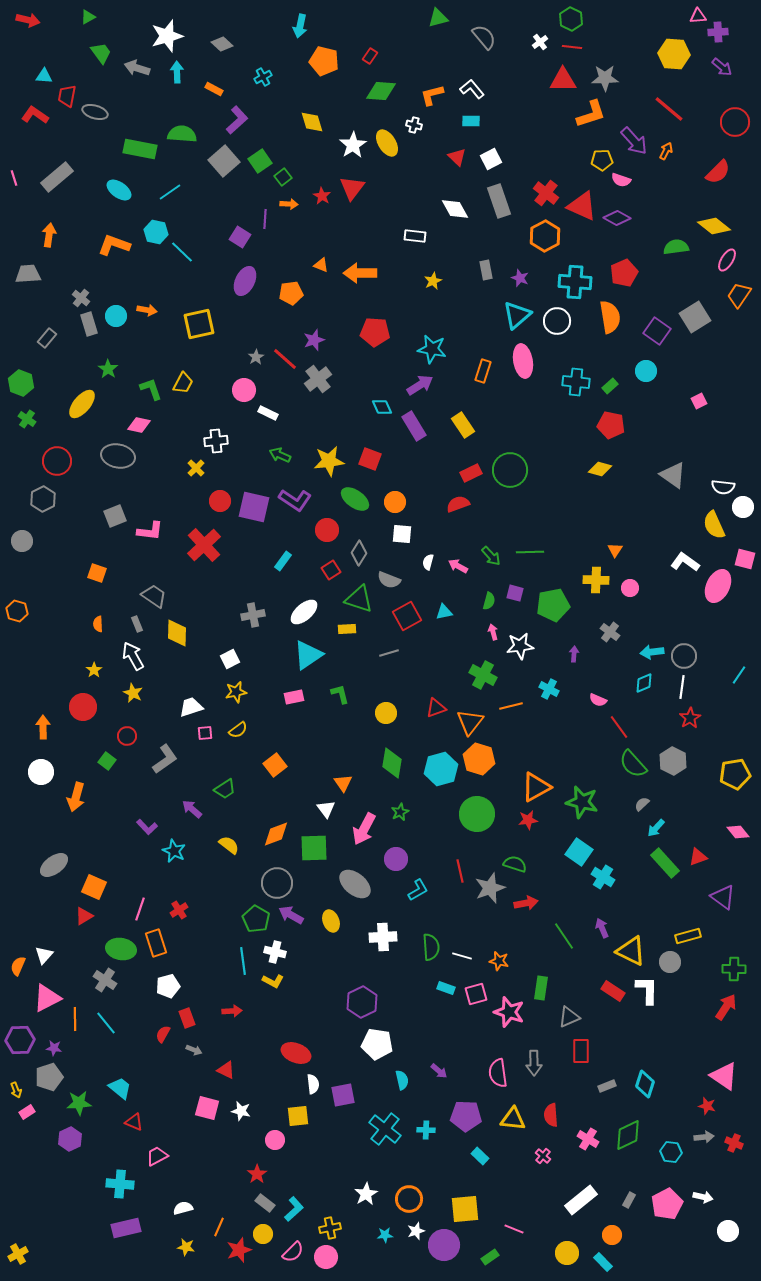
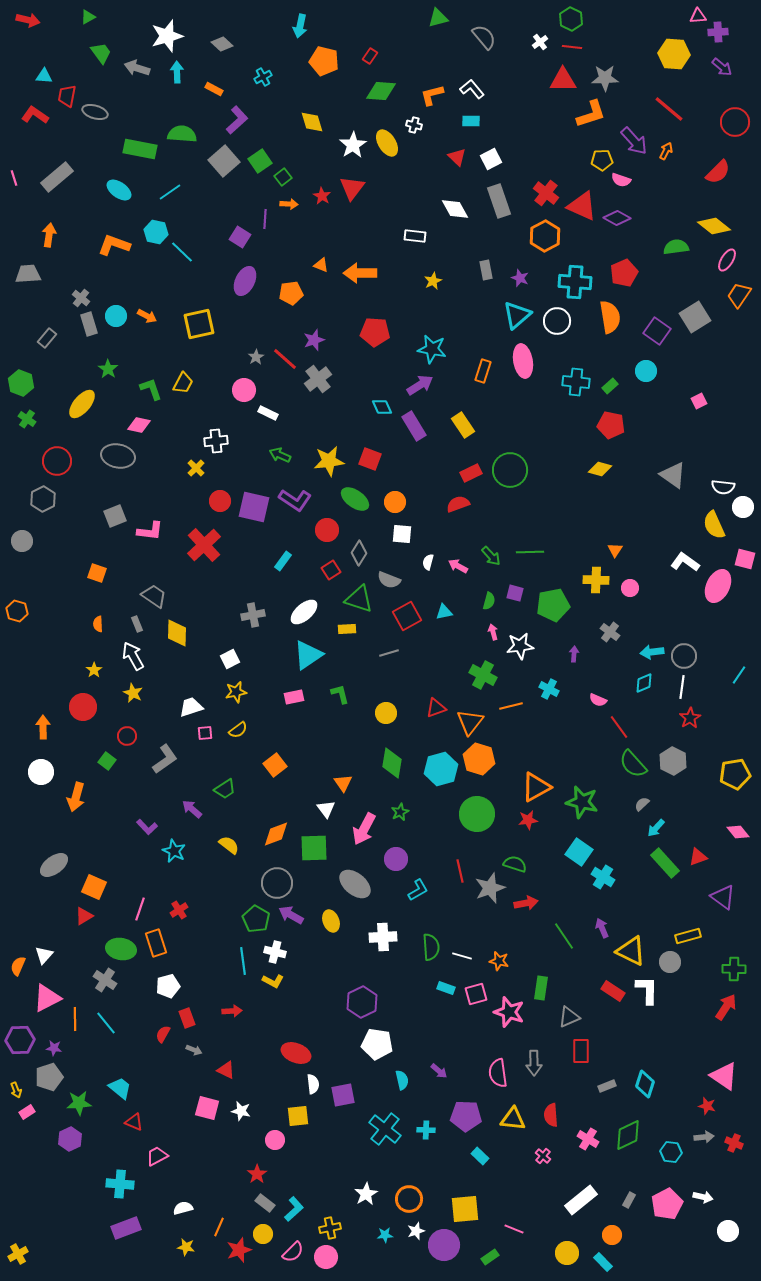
orange arrow at (147, 310): moved 6 px down; rotated 18 degrees clockwise
purple rectangle at (126, 1228): rotated 8 degrees counterclockwise
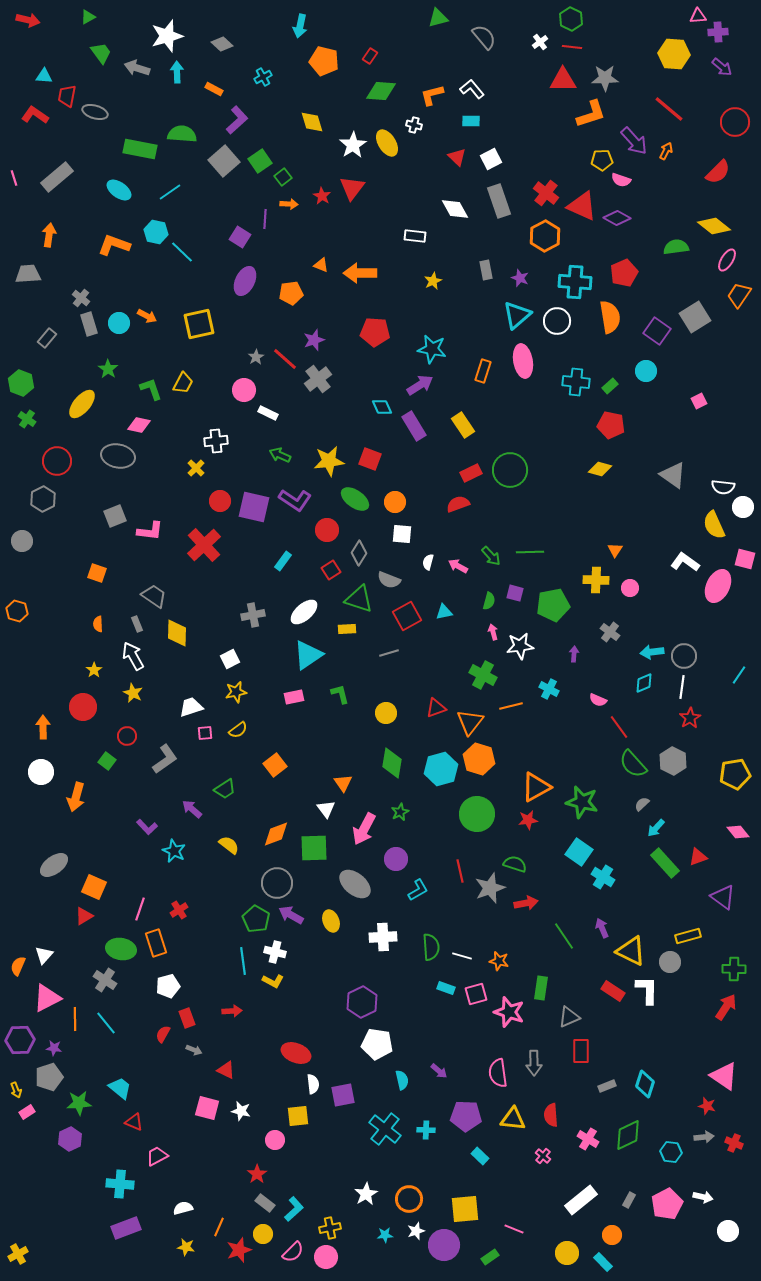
cyan circle at (116, 316): moved 3 px right, 7 px down
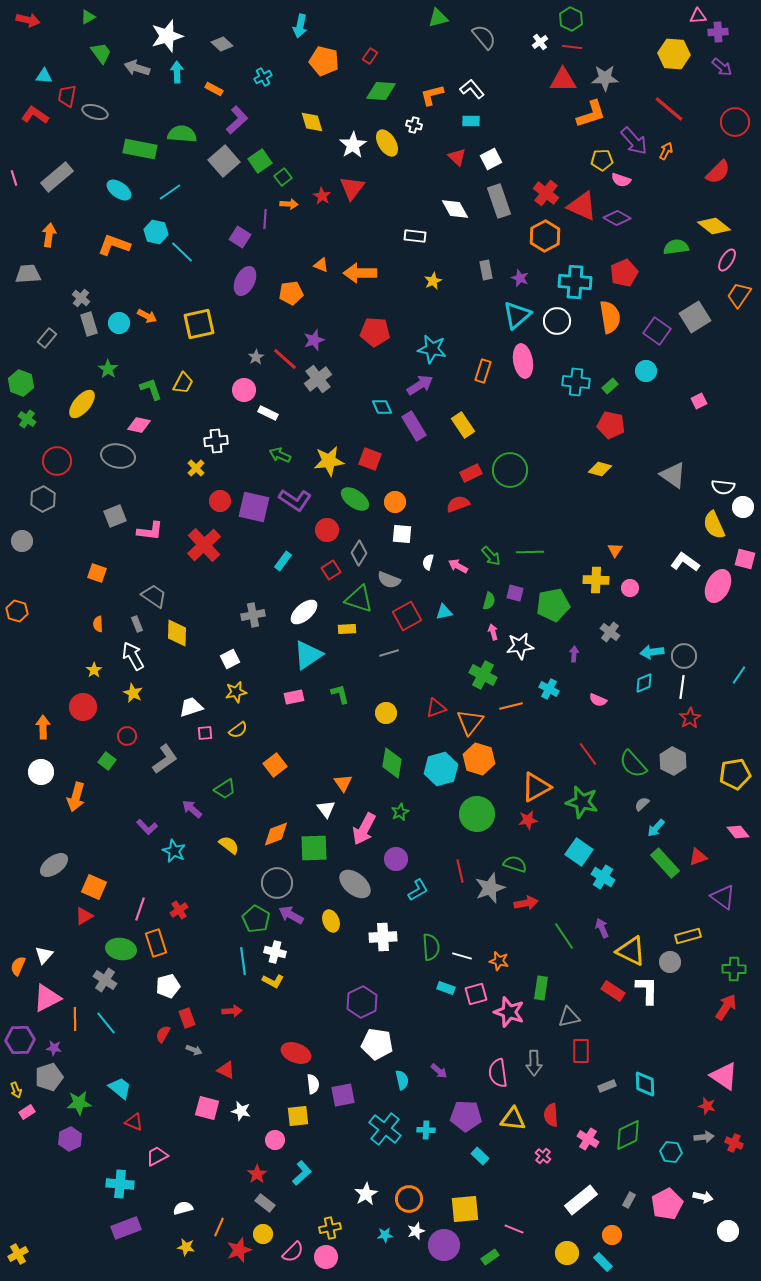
red line at (619, 727): moved 31 px left, 27 px down
gray triangle at (569, 1017): rotated 10 degrees clockwise
cyan diamond at (645, 1084): rotated 20 degrees counterclockwise
cyan L-shape at (294, 1209): moved 8 px right, 36 px up
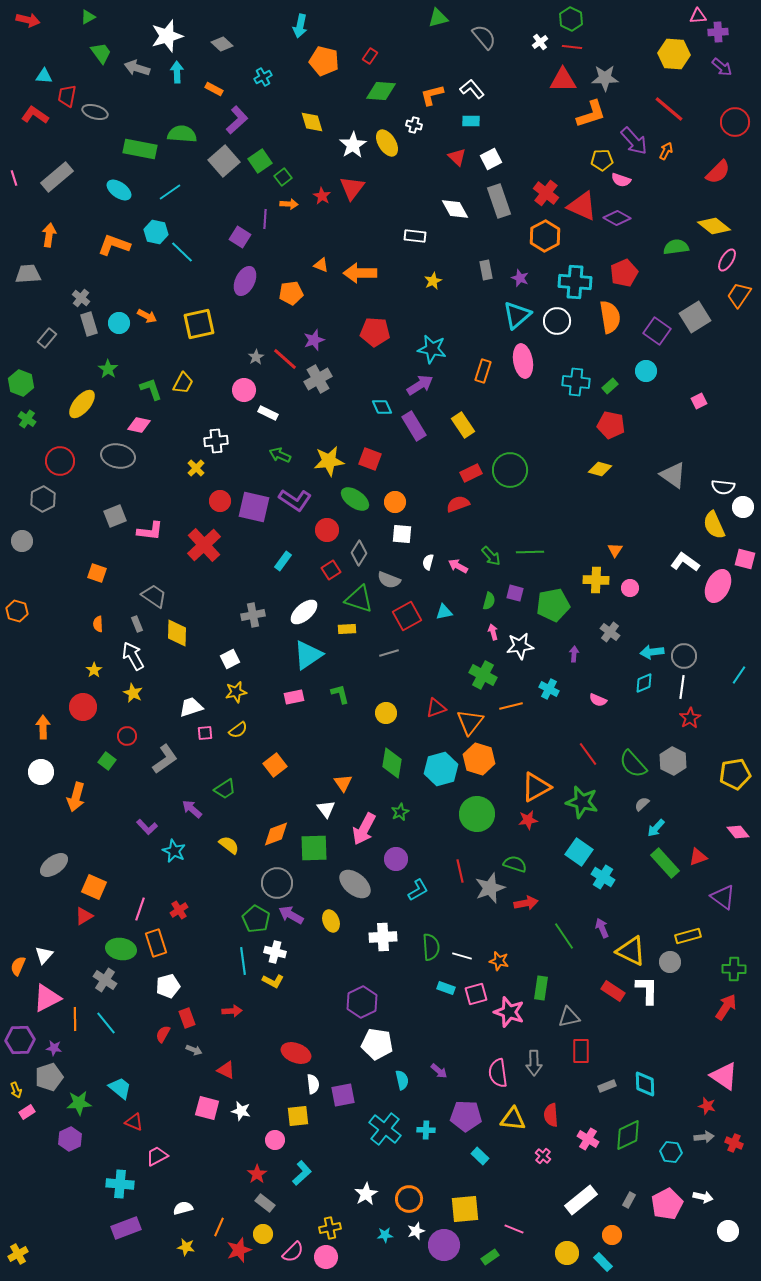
gray cross at (318, 379): rotated 8 degrees clockwise
red circle at (57, 461): moved 3 px right
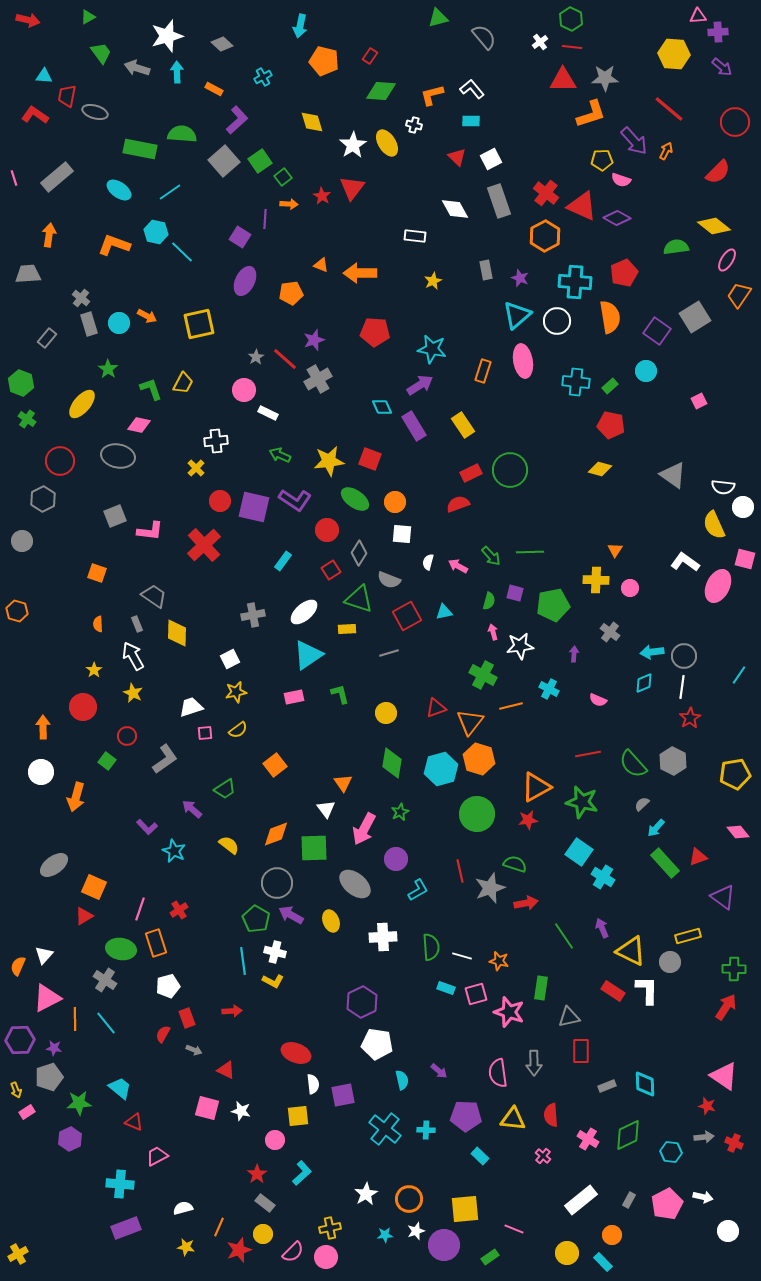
red line at (588, 754): rotated 65 degrees counterclockwise
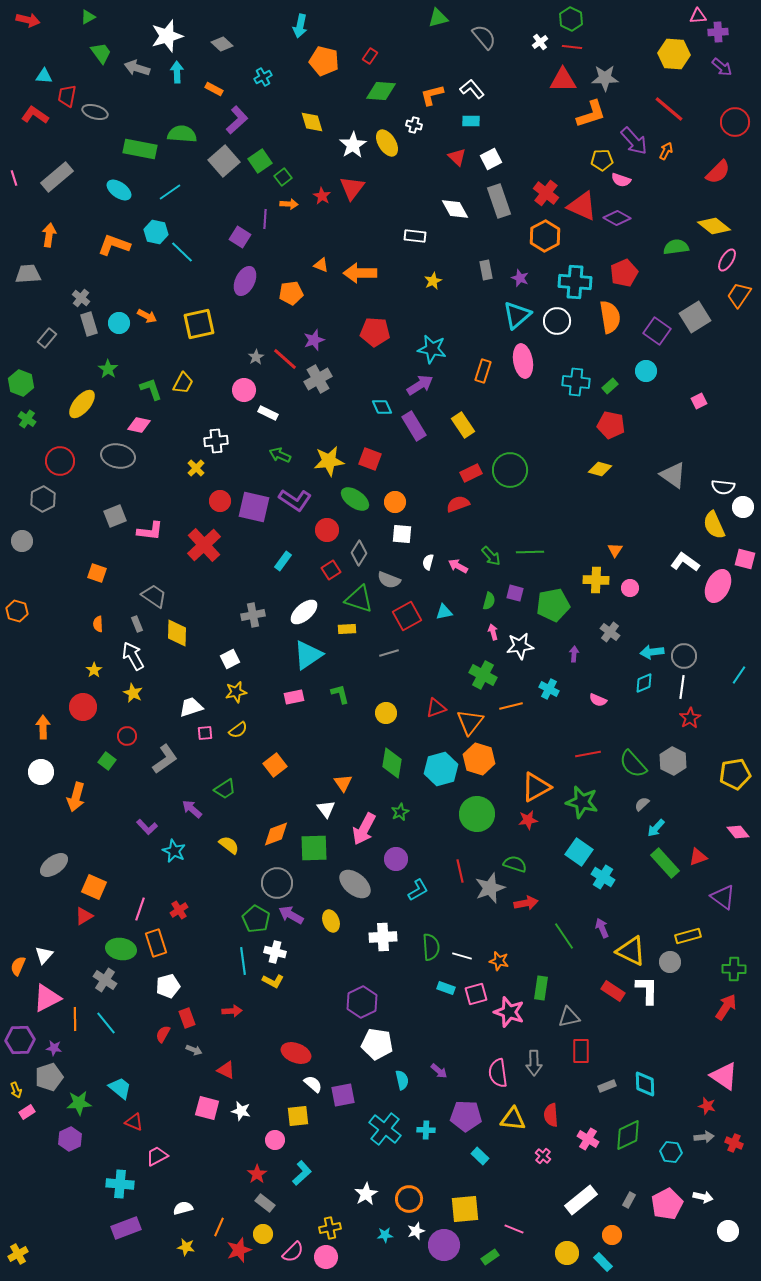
white semicircle at (313, 1084): rotated 42 degrees counterclockwise
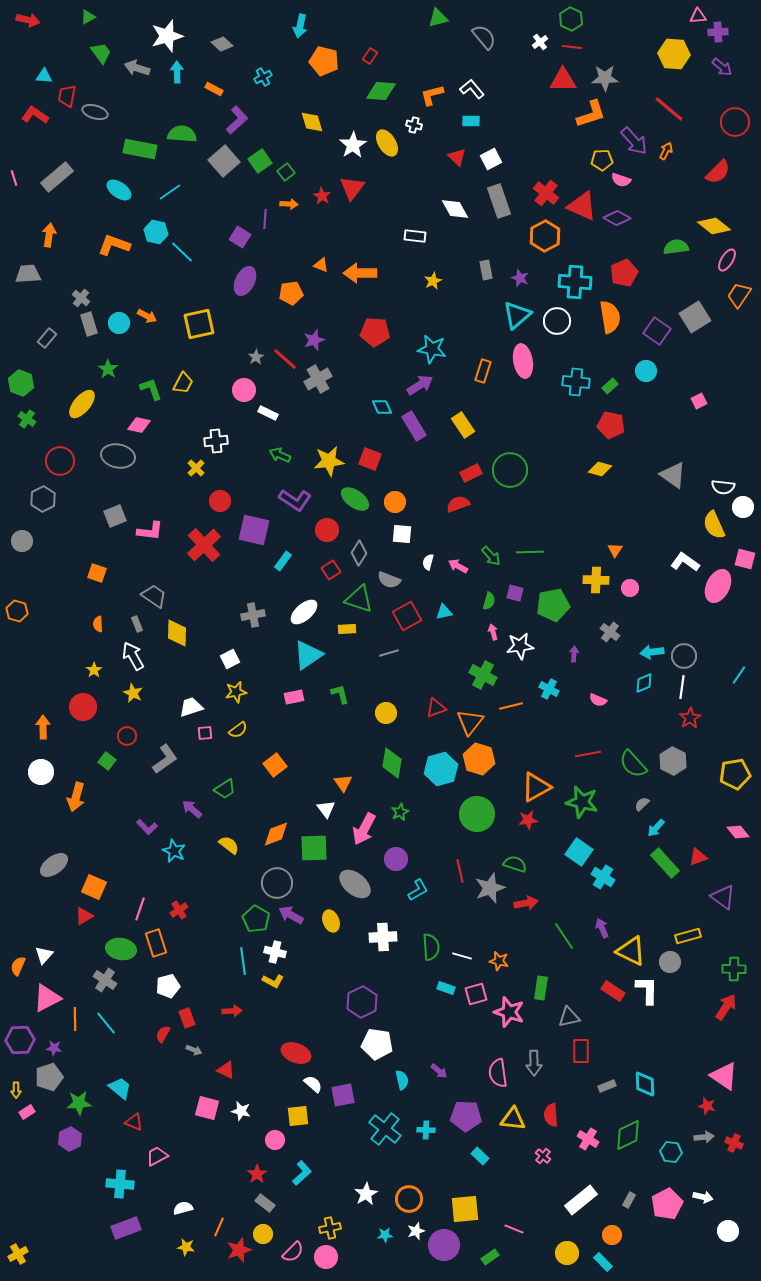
green square at (283, 177): moved 3 px right, 5 px up
purple square at (254, 507): moved 23 px down
yellow arrow at (16, 1090): rotated 21 degrees clockwise
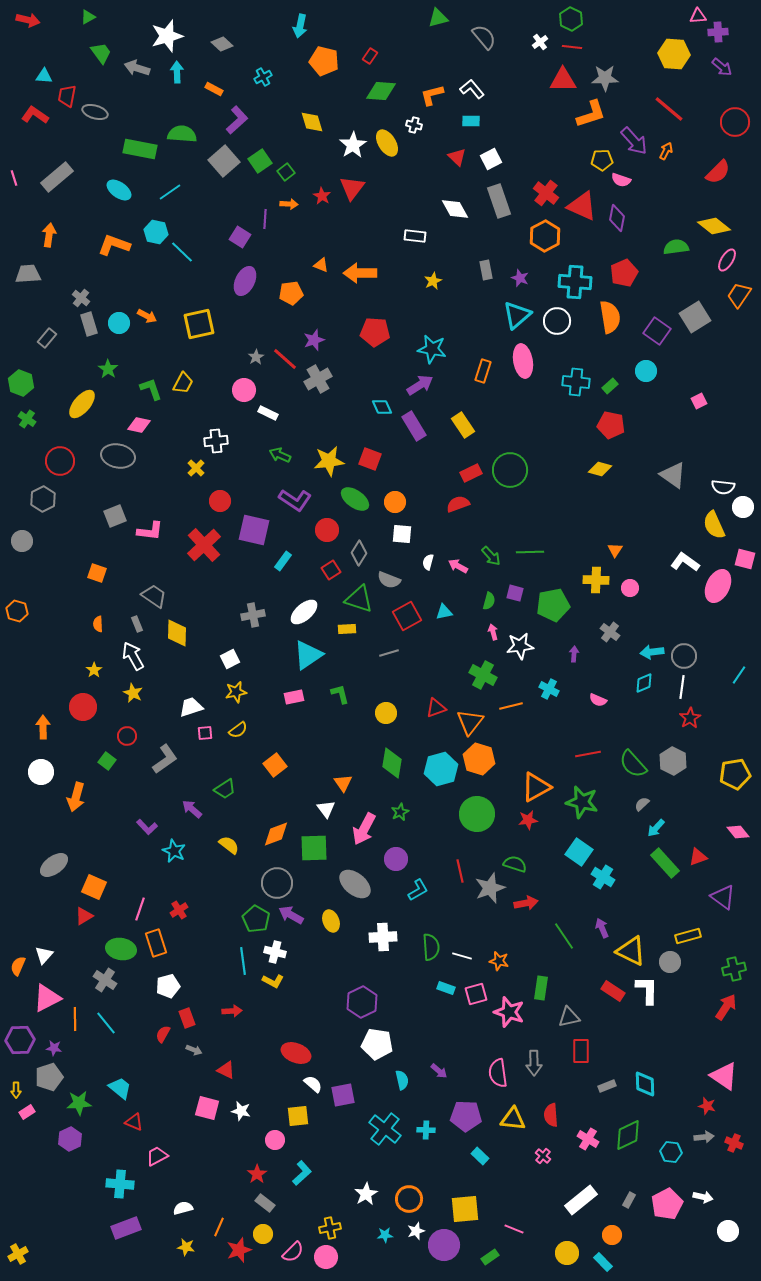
purple diamond at (617, 218): rotated 72 degrees clockwise
green cross at (734, 969): rotated 15 degrees counterclockwise
